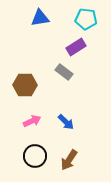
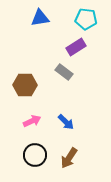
black circle: moved 1 px up
brown arrow: moved 2 px up
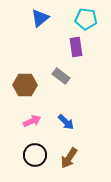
blue triangle: rotated 30 degrees counterclockwise
purple rectangle: rotated 66 degrees counterclockwise
gray rectangle: moved 3 px left, 4 px down
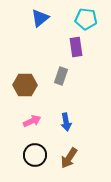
gray rectangle: rotated 72 degrees clockwise
blue arrow: rotated 36 degrees clockwise
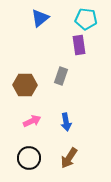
purple rectangle: moved 3 px right, 2 px up
black circle: moved 6 px left, 3 px down
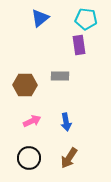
gray rectangle: moved 1 px left; rotated 72 degrees clockwise
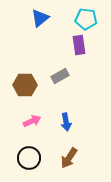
gray rectangle: rotated 30 degrees counterclockwise
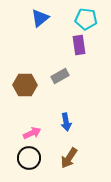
pink arrow: moved 12 px down
